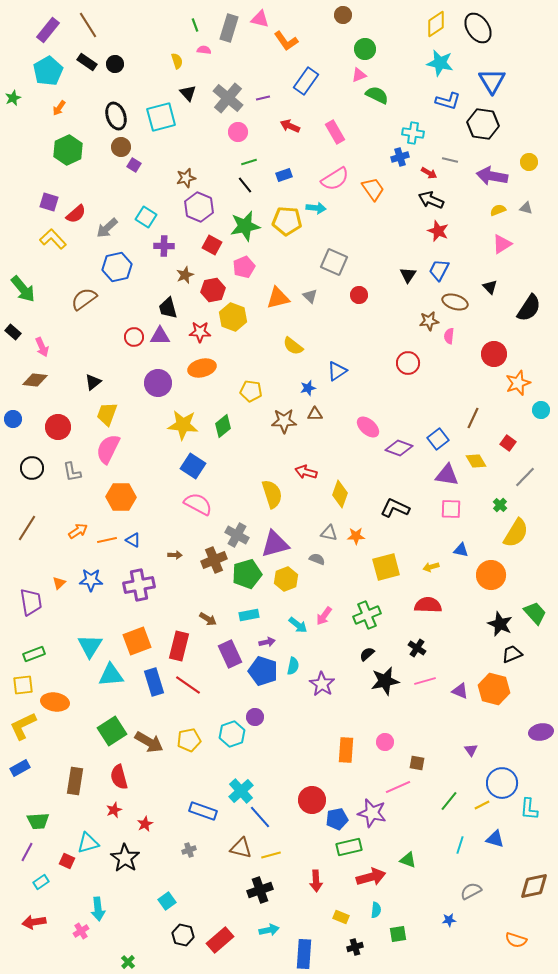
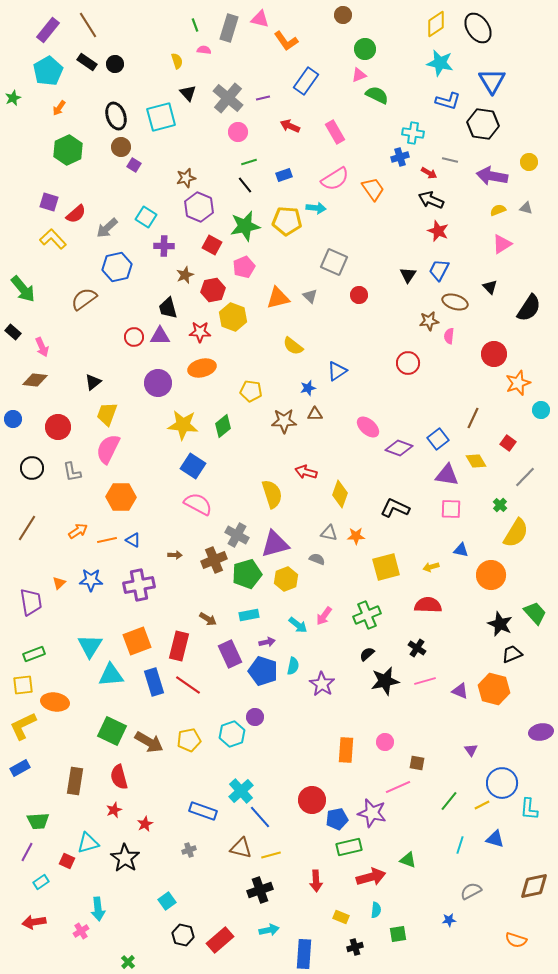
green square at (112, 731): rotated 32 degrees counterclockwise
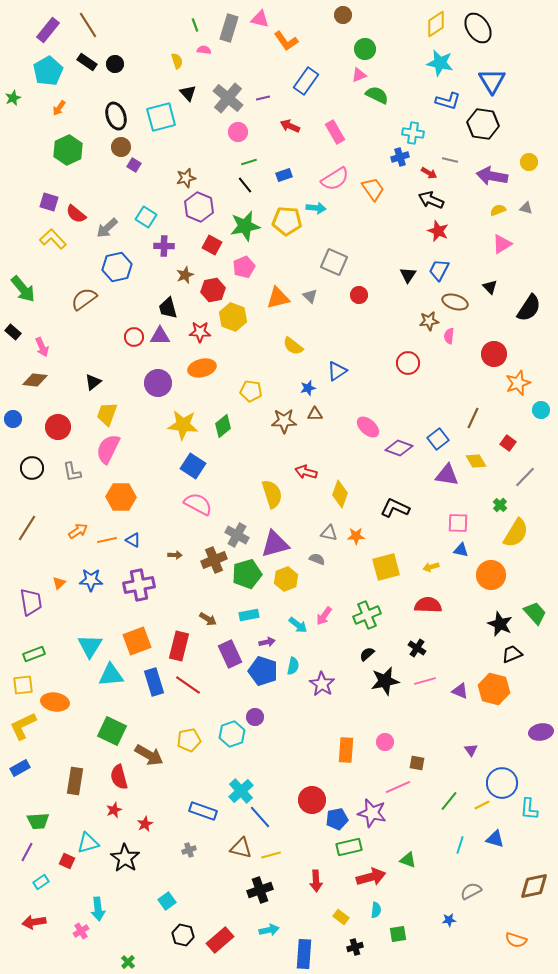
red semicircle at (76, 214): rotated 80 degrees clockwise
pink square at (451, 509): moved 7 px right, 14 px down
brown arrow at (149, 742): moved 13 px down
yellow rectangle at (341, 917): rotated 14 degrees clockwise
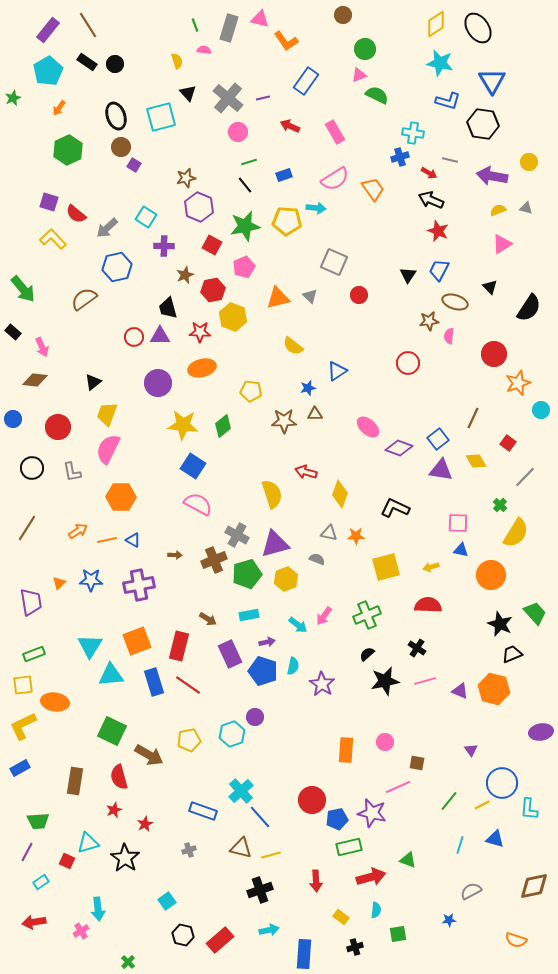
purple triangle at (447, 475): moved 6 px left, 5 px up
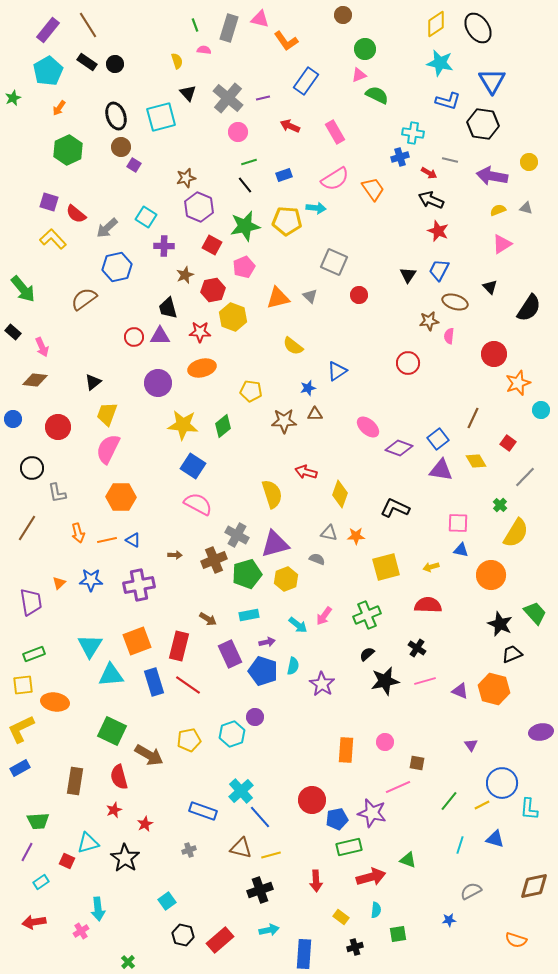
gray L-shape at (72, 472): moved 15 px left, 21 px down
orange arrow at (78, 531): moved 2 px down; rotated 108 degrees clockwise
yellow L-shape at (23, 726): moved 2 px left, 3 px down
purple triangle at (471, 750): moved 5 px up
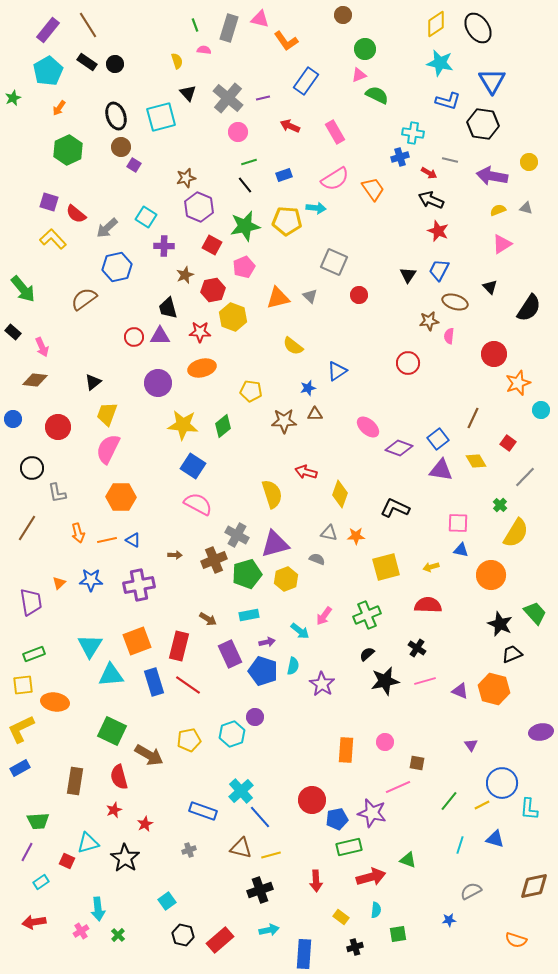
cyan arrow at (298, 625): moved 2 px right, 6 px down
green cross at (128, 962): moved 10 px left, 27 px up
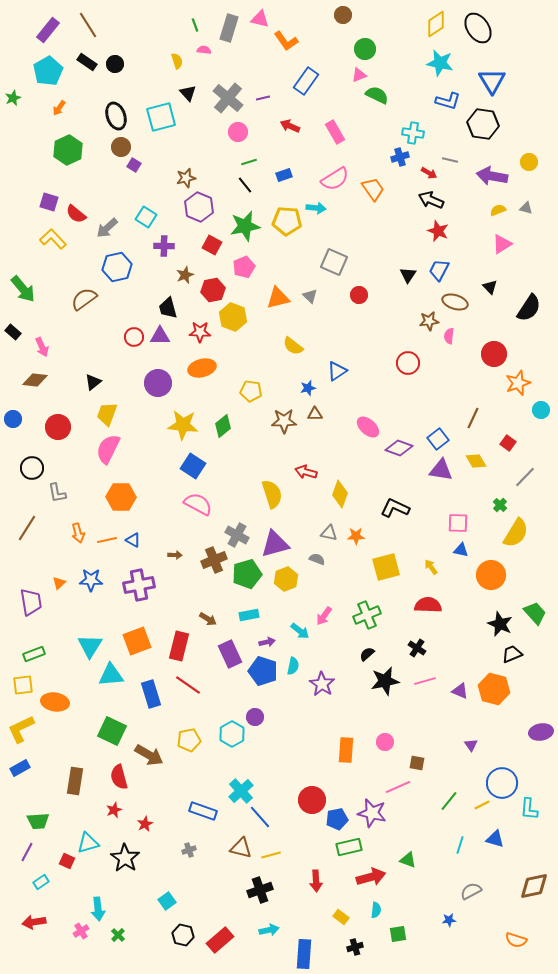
yellow arrow at (431, 567): rotated 70 degrees clockwise
blue rectangle at (154, 682): moved 3 px left, 12 px down
cyan hexagon at (232, 734): rotated 10 degrees counterclockwise
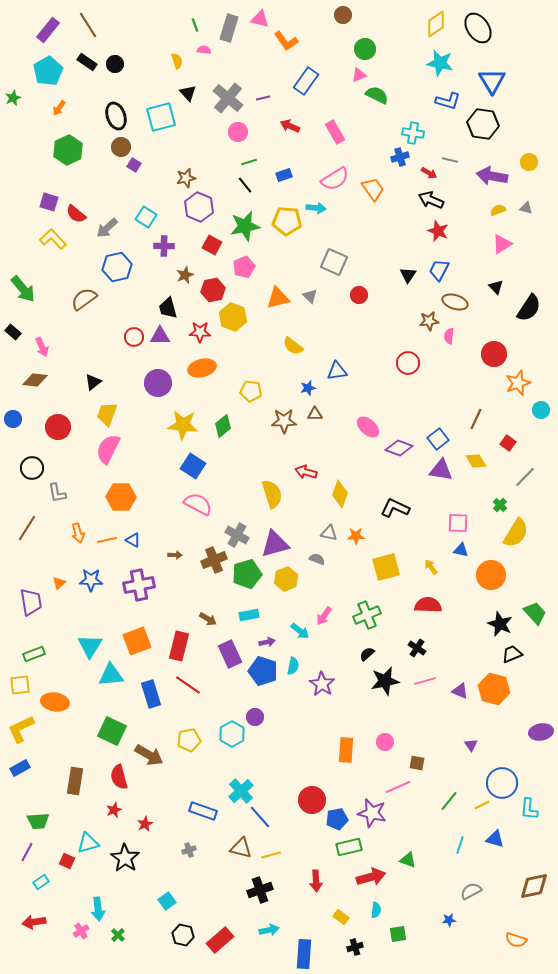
black triangle at (490, 287): moved 6 px right
blue triangle at (337, 371): rotated 25 degrees clockwise
brown line at (473, 418): moved 3 px right, 1 px down
yellow square at (23, 685): moved 3 px left
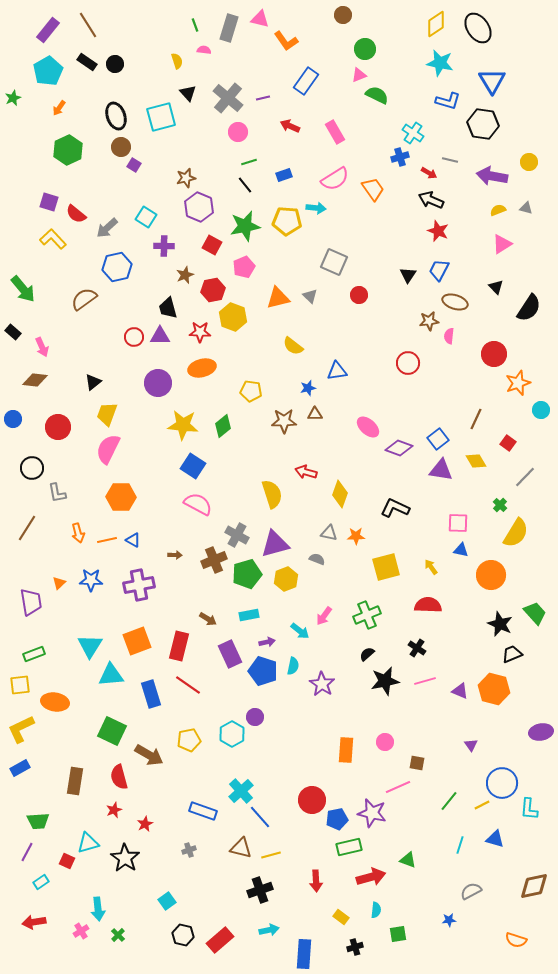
cyan cross at (413, 133): rotated 25 degrees clockwise
